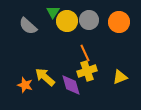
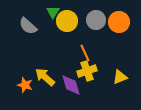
gray circle: moved 7 px right
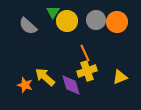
orange circle: moved 2 px left
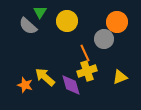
green triangle: moved 13 px left
gray circle: moved 8 px right, 19 px down
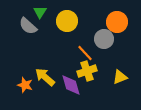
orange line: rotated 18 degrees counterclockwise
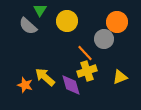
green triangle: moved 2 px up
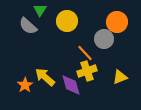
orange star: rotated 21 degrees clockwise
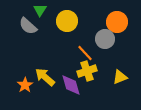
gray circle: moved 1 px right
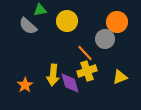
green triangle: rotated 48 degrees clockwise
yellow arrow: moved 8 px right, 2 px up; rotated 125 degrees counterclockwise
purple diamond: moved 1 px left, 2 px up
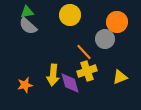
green triangle: moved 13 px left, 2 px down
yellow circle: moved 3 px right, 6 px up
orange line: moved 1 px left, 1 px up
orange star: rotated 21 degrees clockwise
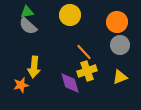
gray circle: moved 15 px right, 6 px down
yellow arrow: moved 19 px left, 8 px up
orange star: moved 4 px left
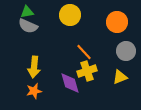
gray semicircle: rotated 18 degrees counterclockwise
gray circle: moved 6 px right, 6 px down
orange star: moved 13 px right, 6 px down
